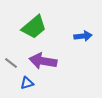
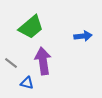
green trapezoid: moved 3 px left
purple arrow: rotated 72 degrees clockwise
blue triangle: rotated 32 degrees clockwise
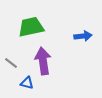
green trapezoid: rotated 152 degrees counterclockwise
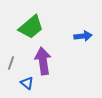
green trapezoid: rotated 152 degrees clockwise
gray line: rotated 72 degrees clockwise
blue triangle: rotated 24 degrees clockwise
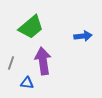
blue triangle: rotated 32 degrees counterclockwise
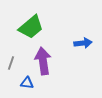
blue arrow: moved 7 px down
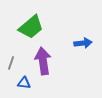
blue triangle: moved 3 px left
